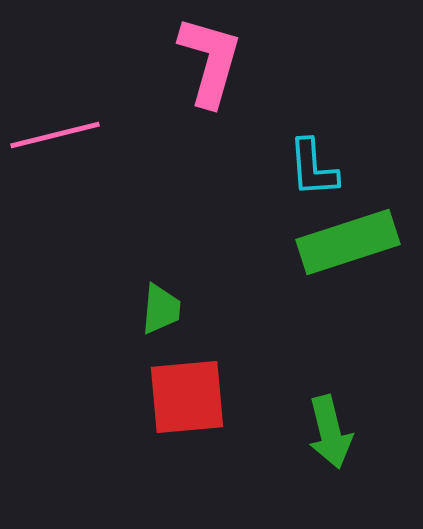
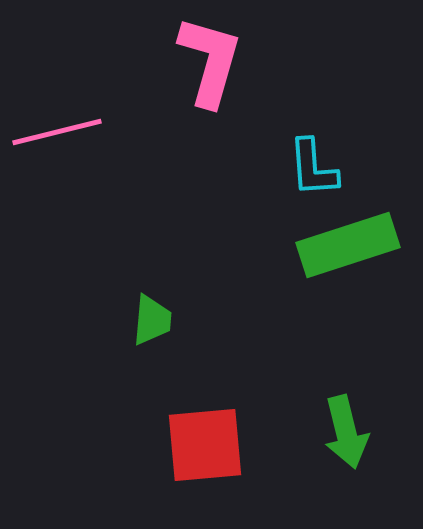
pink line: moved 2 px right, 3 px up
green rectangle: moved 3 px down
green trapezoid: moved 9 px left, 11 px down
red square: moved 18 px right, 48 px down
green arrow: moved 16 px right
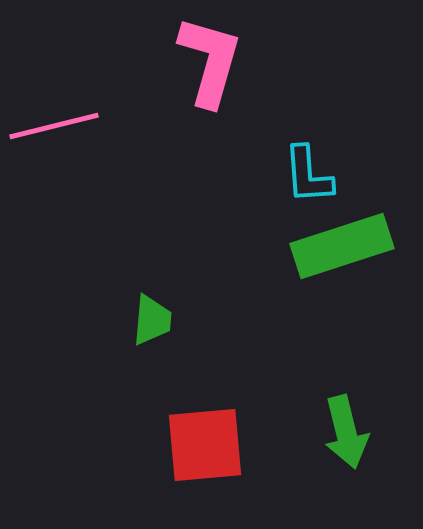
pink line: moved 3 px left, 6 px up
cyan L-shape: moved 5 px left, 7 px down
green rectangle: moved 6 px left, 1 px down
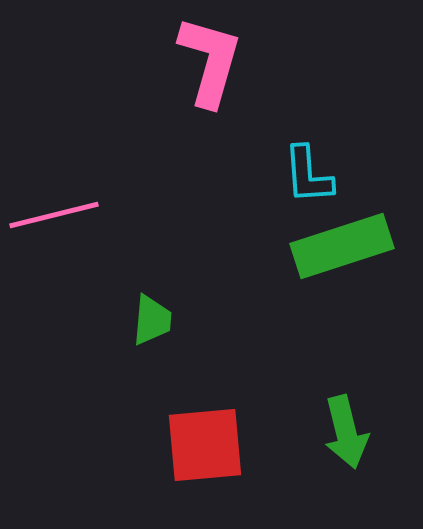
pink line: moved 89 px down
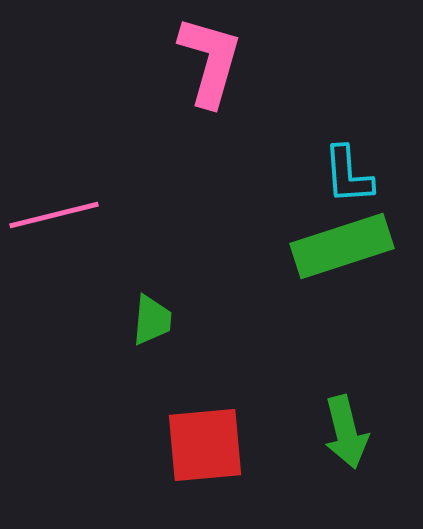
cyan L-shape: moved 40 px right
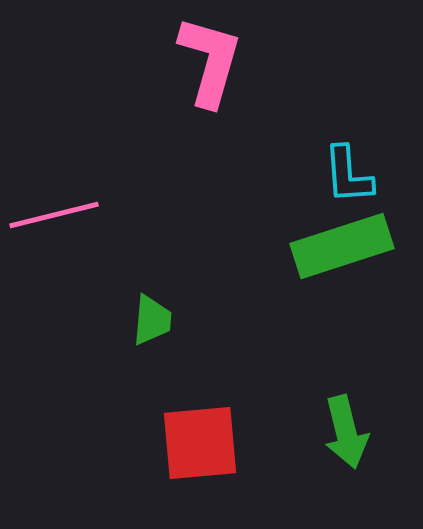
red square: moved 5 px left, 2 px up
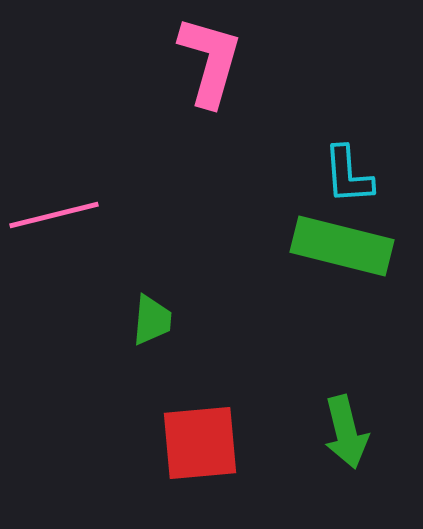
green rectangle: rotated 32 degrees clockwise
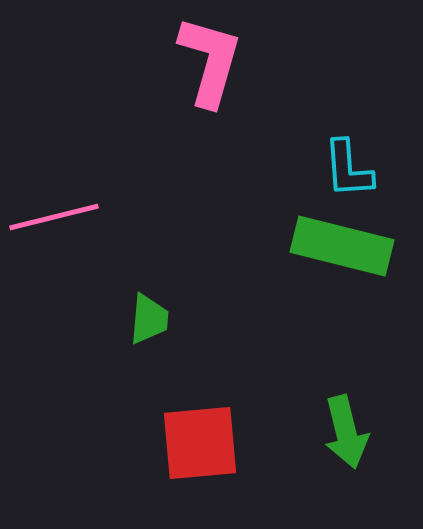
cyan L-shape: moved 6 px up
pink line: moved 2 px down
green trapezoid: moved 3 px left, 1 px up
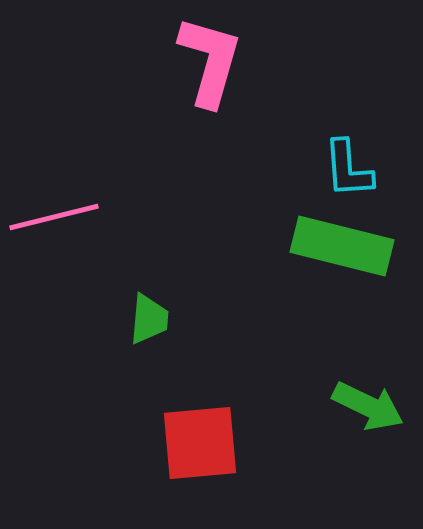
green arrow: moved 22 px right, 26 px up; rotated 50 degrees counterclockwise
